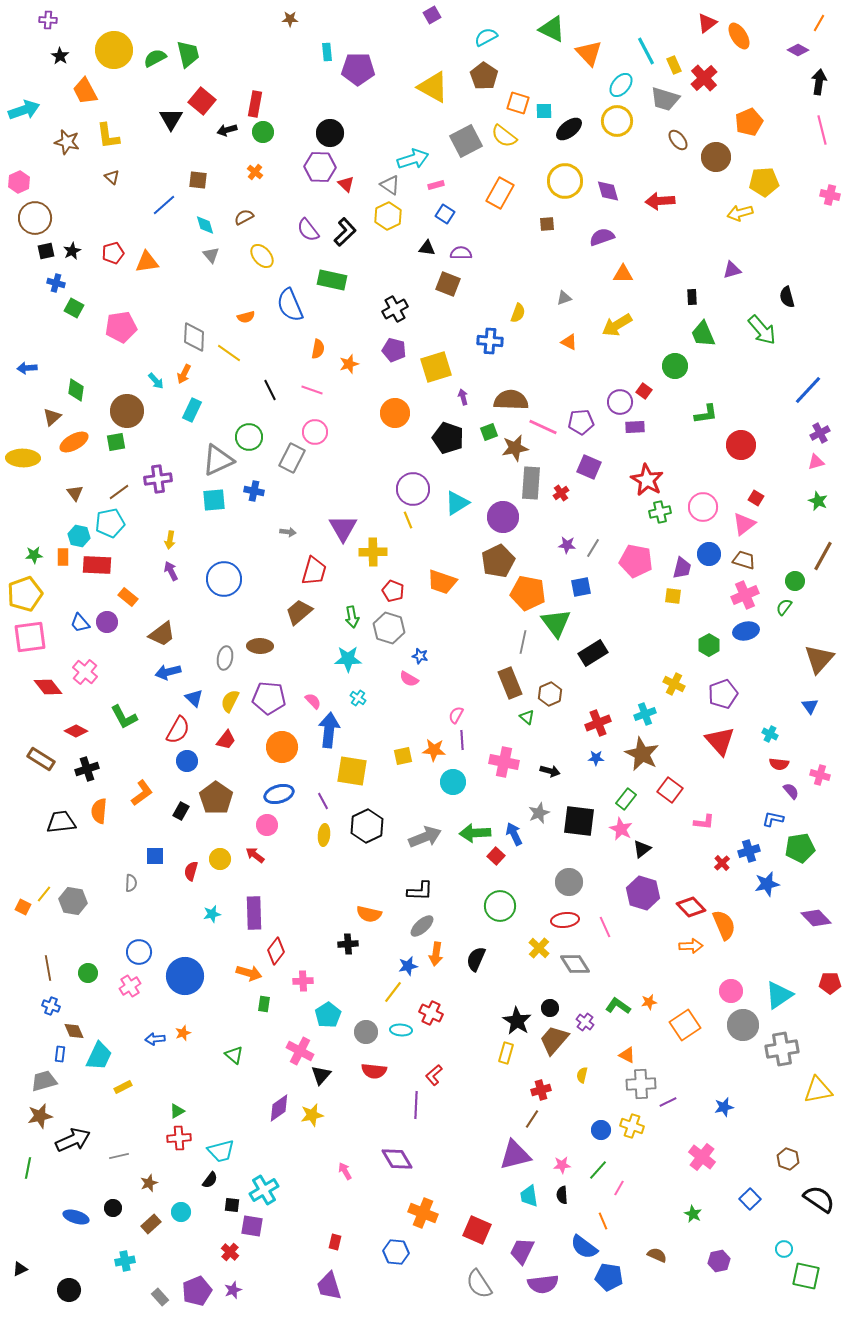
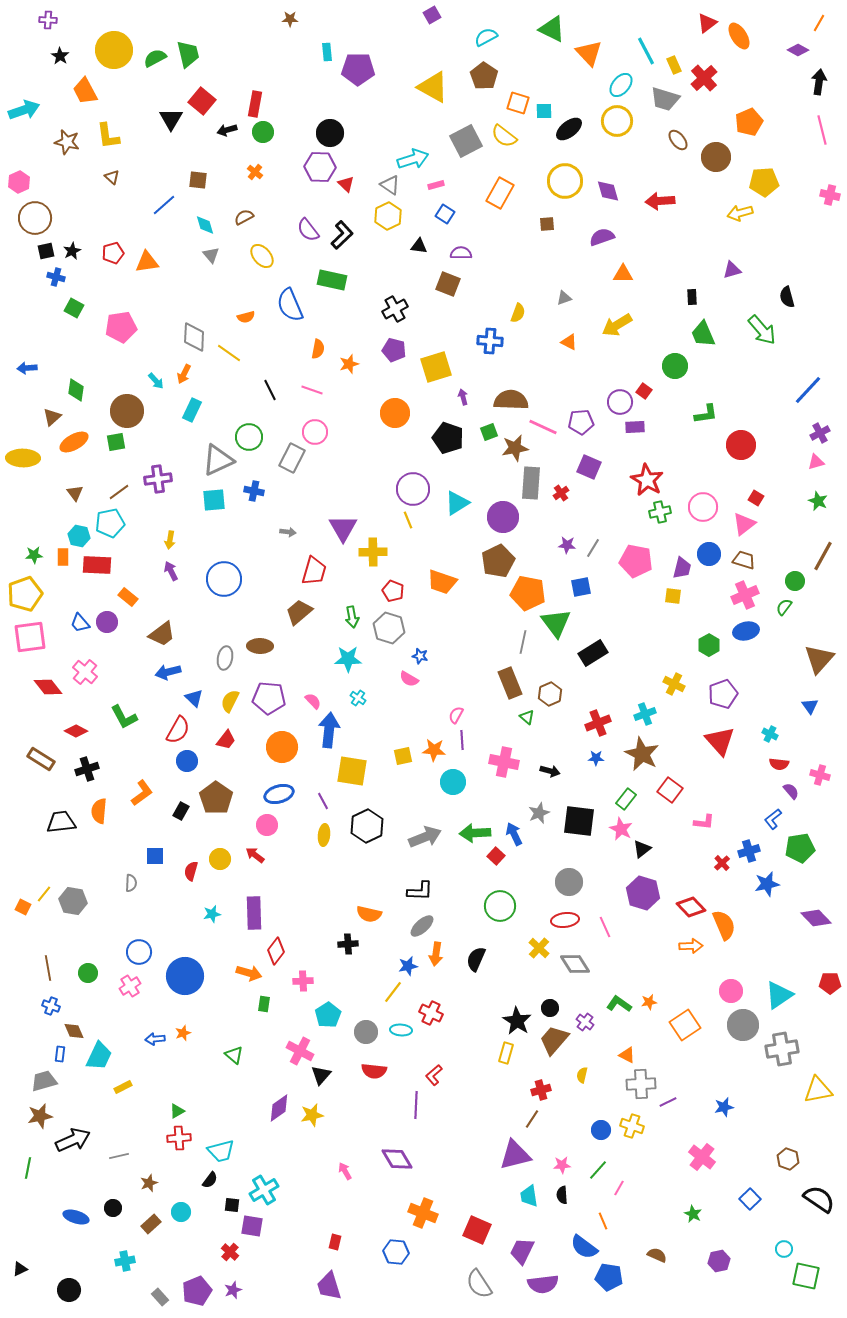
black L-shape at (345, 232): moved 3 px left, 3 px down
black triangle at (427, 248): moved 8 px left, 2 px up
blue cross at (56, 283): moved 6 px up
blue L-shape at (773, 819): rotated 50 degrees counterclockwise
green L-shape at (618, 1006): moved 1 px right, 2 px up
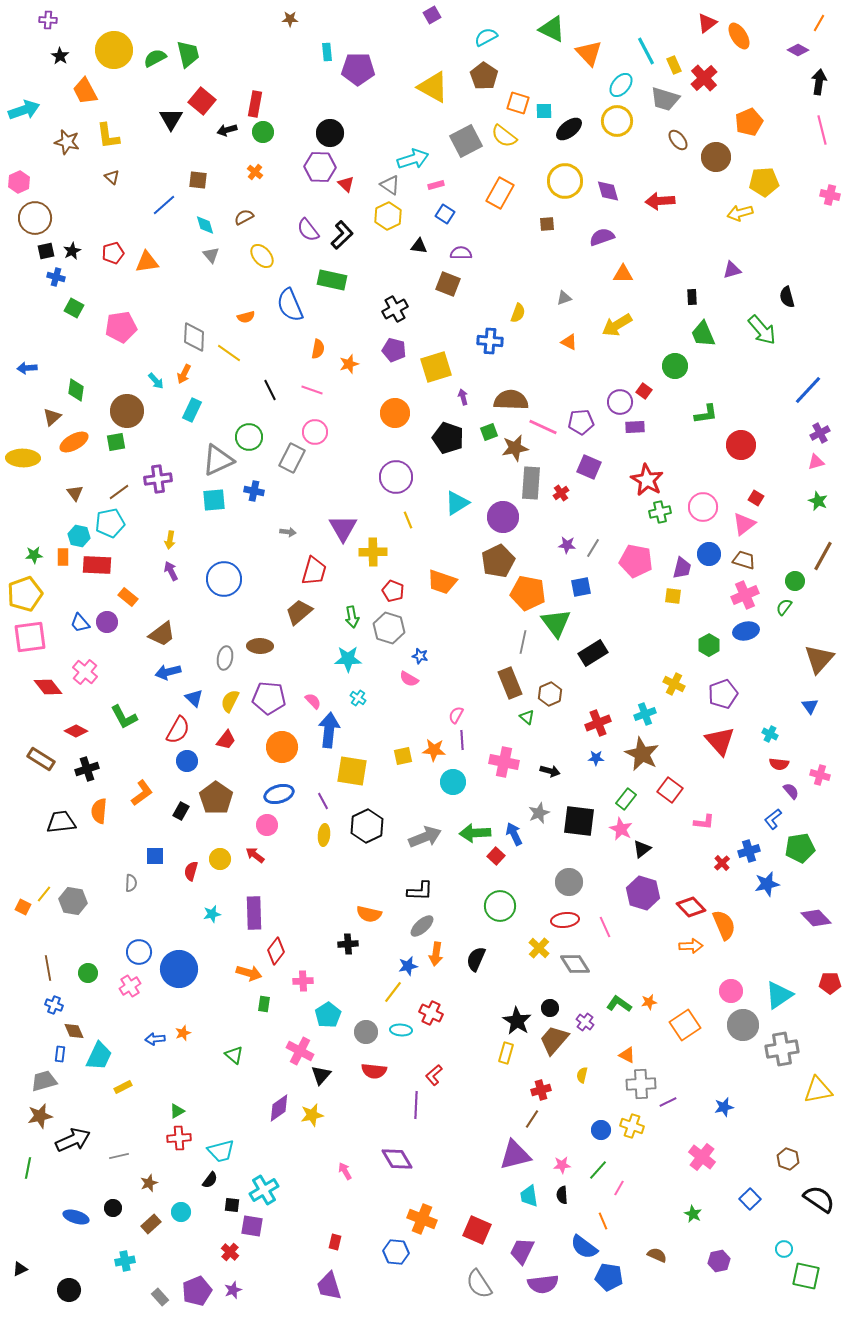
purple circle at (413, 489): moved 17 px left, 12 px up
blue circle at (185, 976): moved 6 px left, 7 px up
blue cross at (51, 1006): moved 3 px right, 1 px up
orange cross at (423, 1213): moved 1 px left, 6 px down
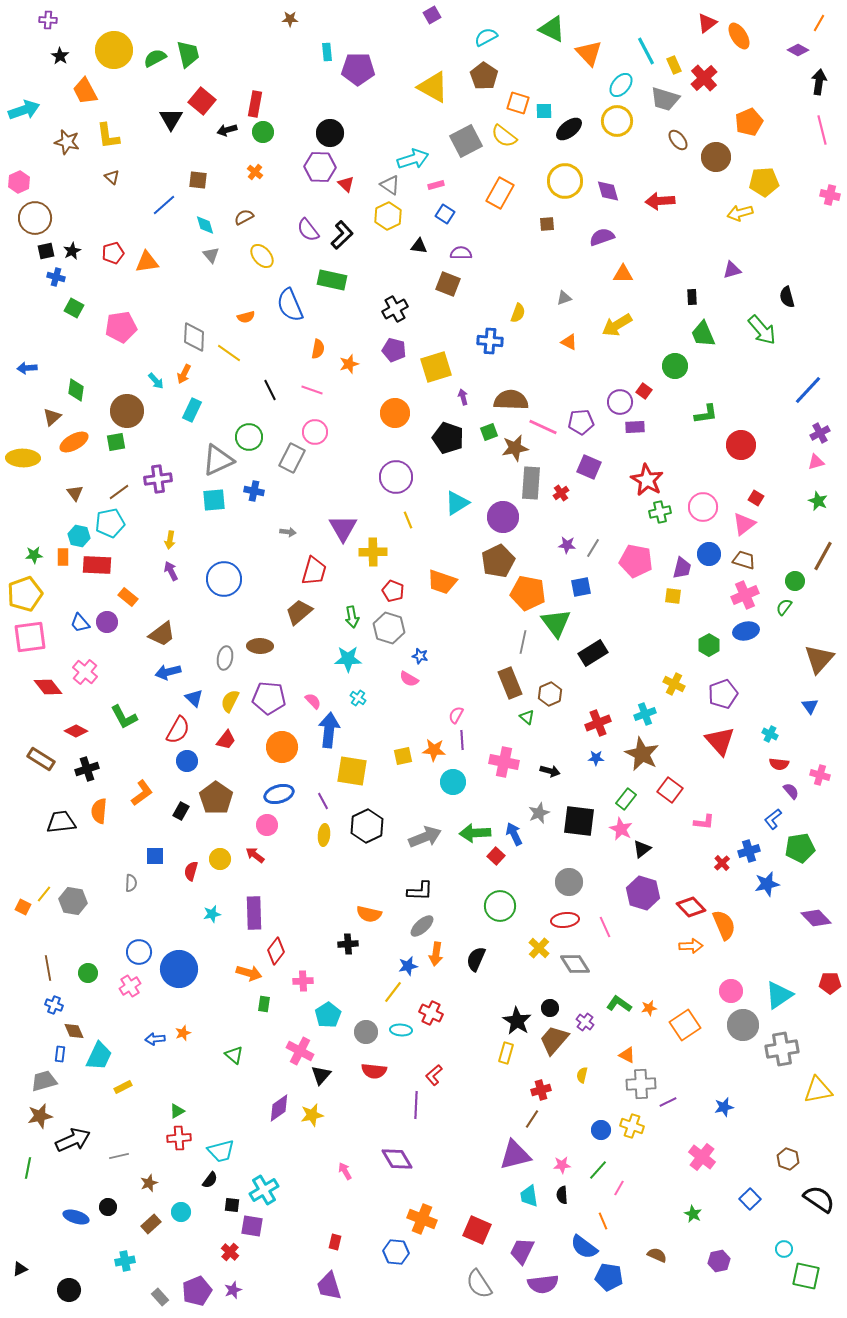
orange star at (649, 1002): moved 6 px down
black circle at (113, 1208): moved 5 px left, 1 px up
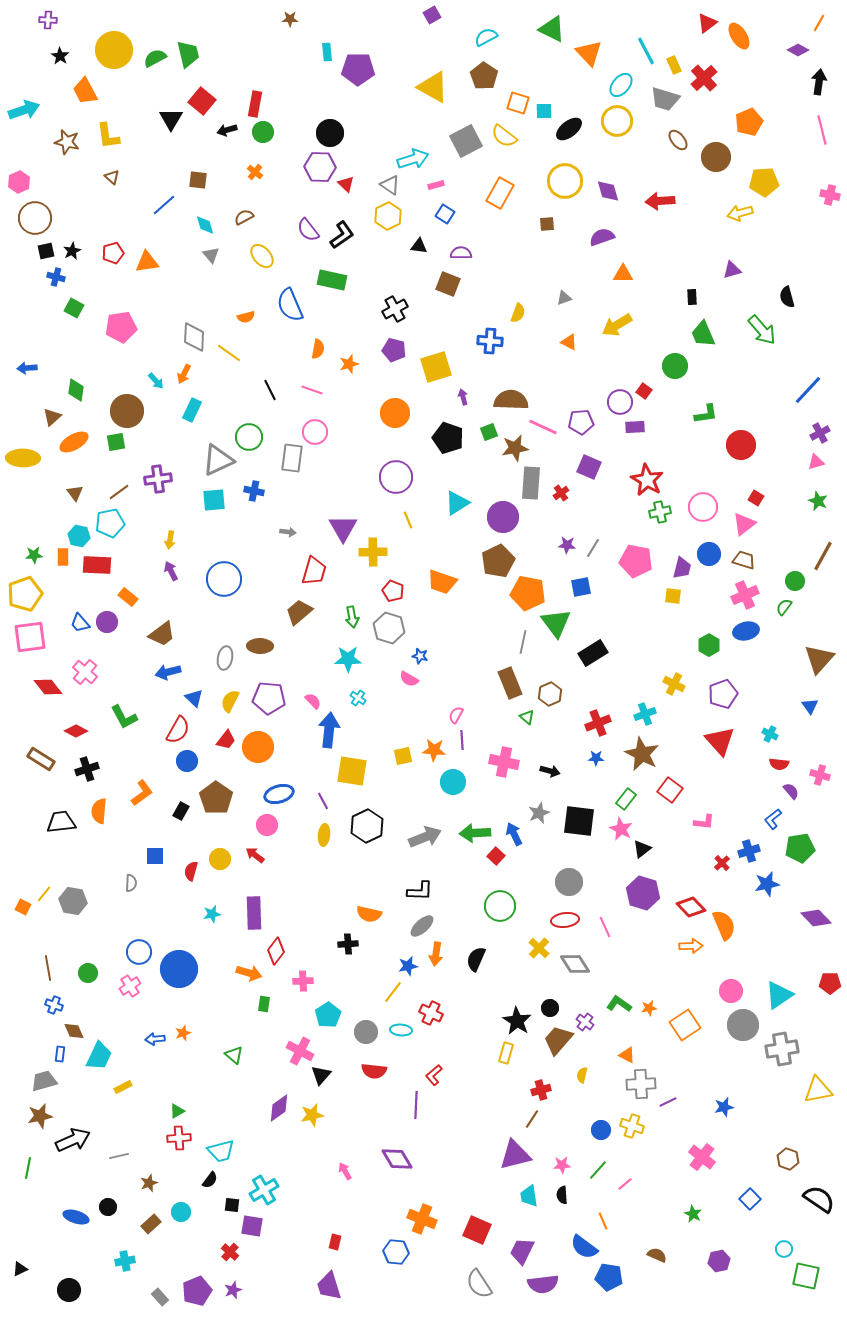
black L-shape at (342, 235): rotated 8 degrees clockwise
gray rectangle at (292, 458): rotated 20 degrees counterclockwise
orange circle at (282, 747): moved 24 px left
brown trapezoid at (554, 1040): moved 4 px right
pink line at (619, 1188): moved 6 px right, 4 px up; rotated 21 degrees clockwise
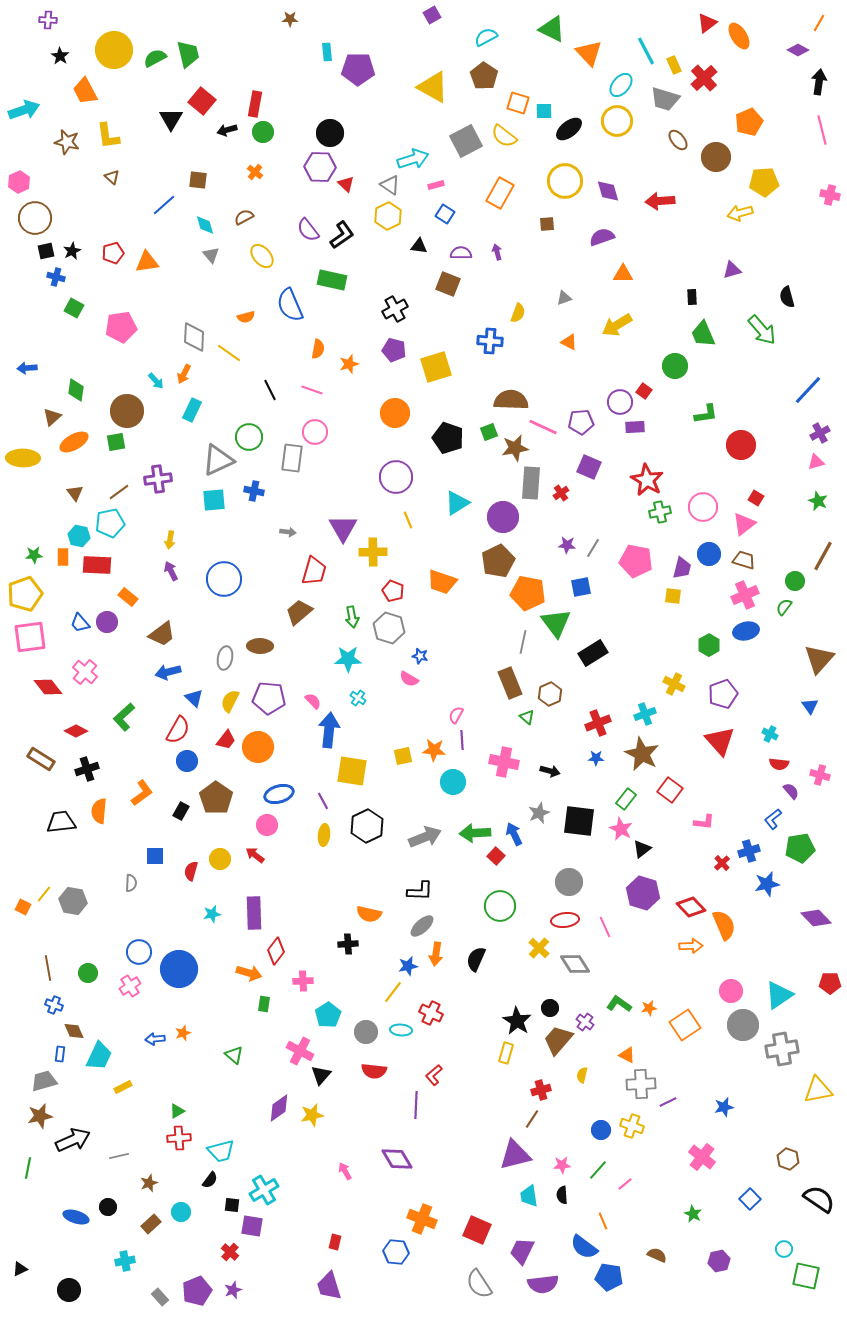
purple arrow at (463, 397): moved 34 px right, 145 px up
green L-shape at (124, 717): rotated 76 degrees clockwise
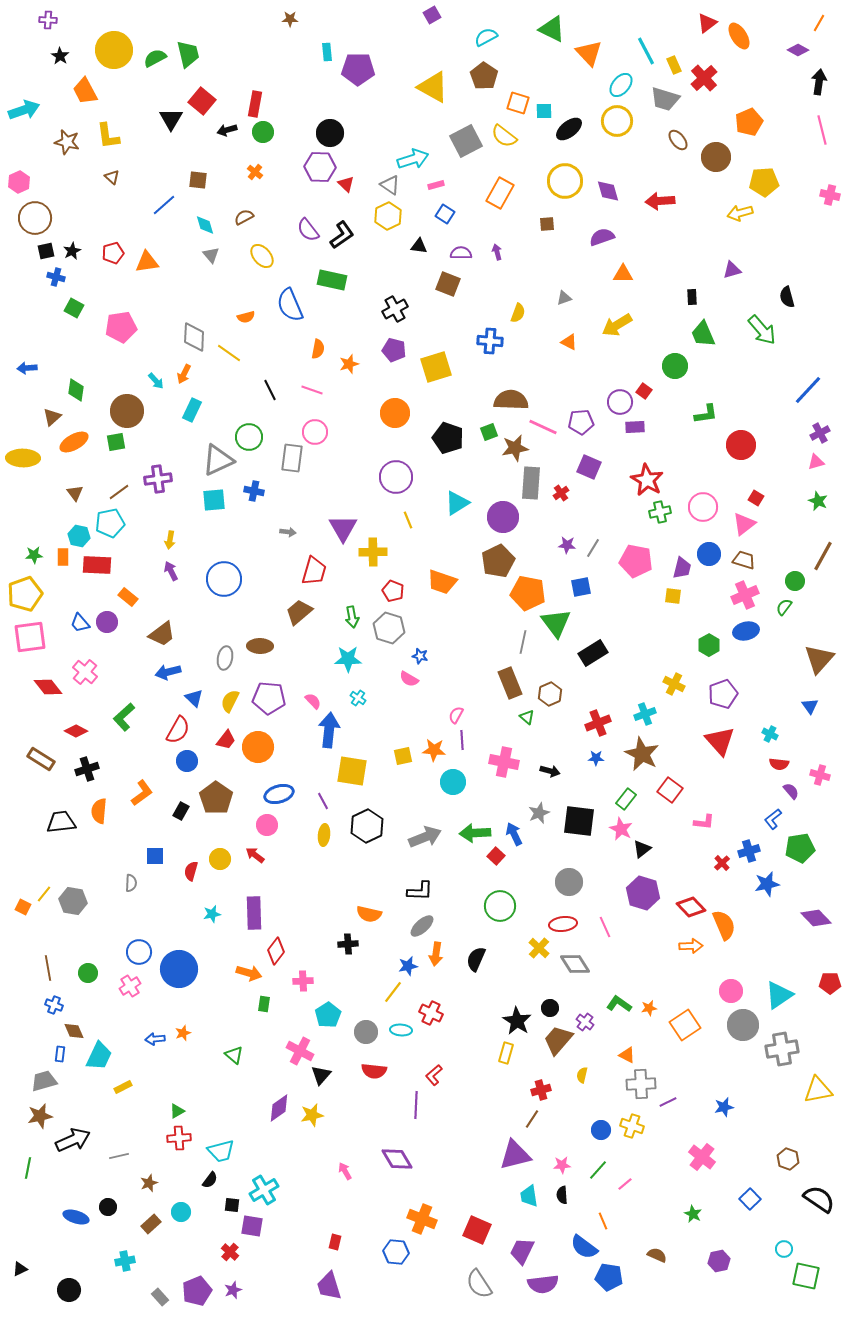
red ellipse at (565, 920): moved 2 px left, 4 px down
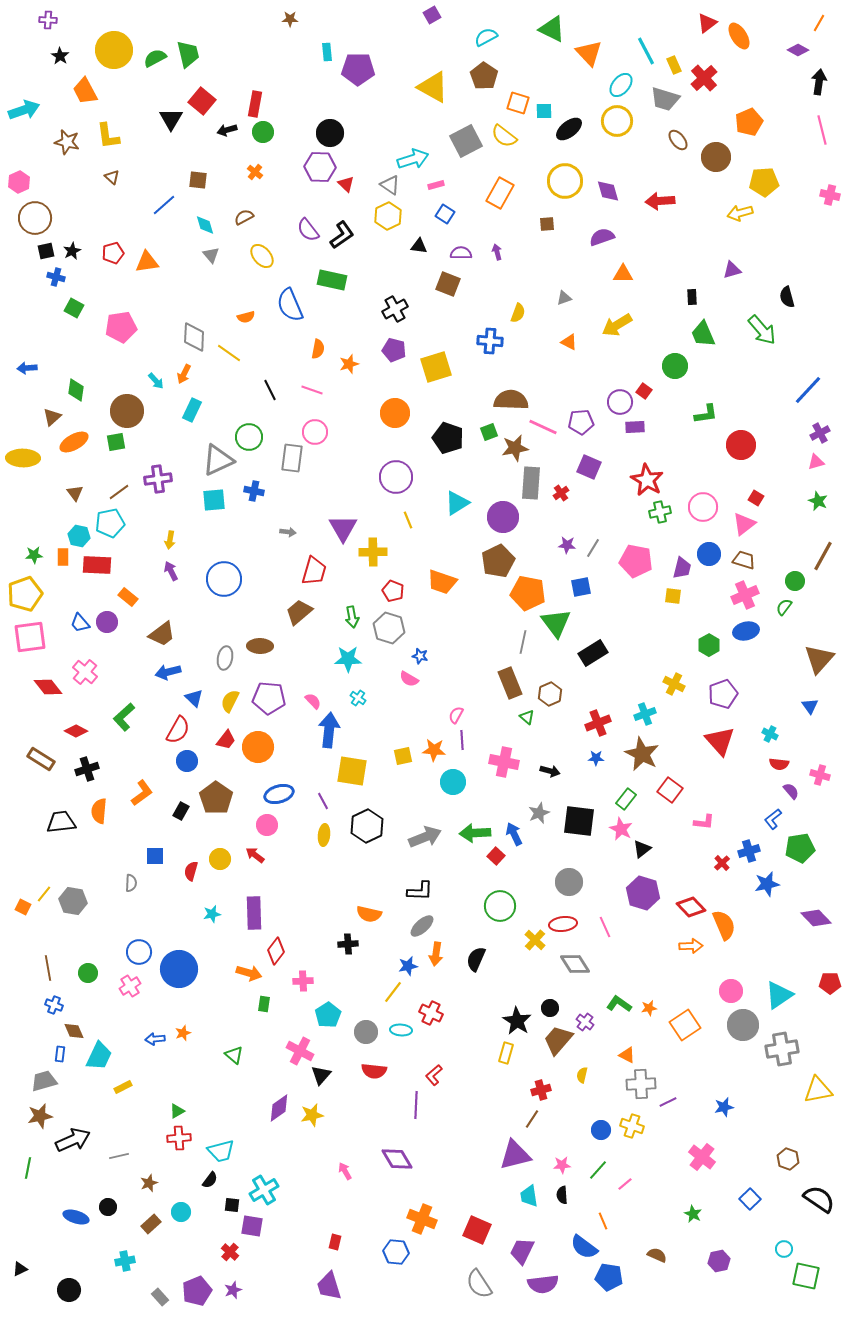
yellow cross at (539, 948): moved 4 px left, 8 px up
